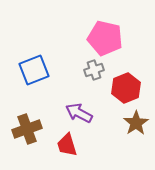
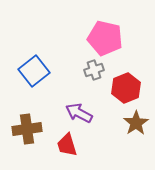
blue square: moved 1 px down; rotated 16 degrees counterclockwise
brown cross: rotated 12 degrees clockwise
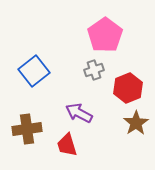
pink pentagon: moved 3 px up; rotated 24 degrees clockwise
red hexagon: moved 2 px right
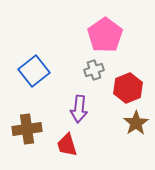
purple arrow: moved 4 px up; rotated 112 degrees counterclockwise
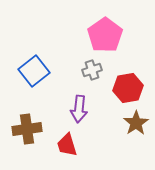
gray cross: moved 2 px left
red hexagon: rotated 12 degrees clockwise
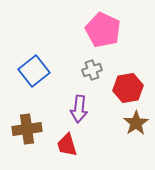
pink pentagon: moved 2 px left, 5 px up; rotated 12 degrees counterclockwise
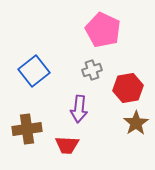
red trapezoid: rotated 70 degrees counterclockwise
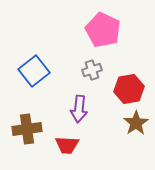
red hexagon: moved 1 px right, 1 px down
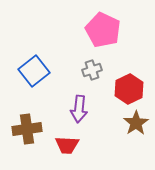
red hexagon: rotated 16 degrees counterclockwise
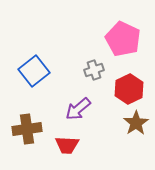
pink pentagon: moved 20 px right, 9 px down
gray cross: moved 2 px right
purple arrow: moved 1 px left; rotated 44 degrees clockwise
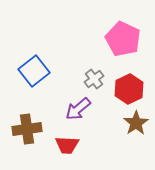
gray cross: moved 9 px down; rotated 18 degrees counterclockwise
